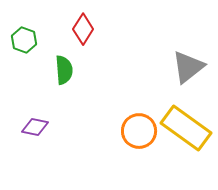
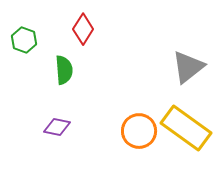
purple diamond: moved 22 px right
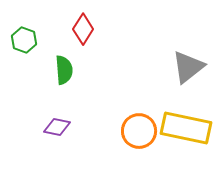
yellow rectangle: rotated 24 degrees counterclockwise
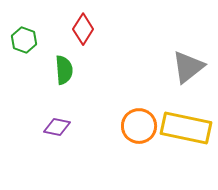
orange circle: moved 5 px up
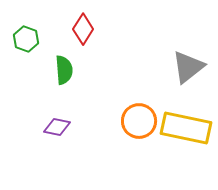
green hexagon: moved 2 px right, 1 px up
orange circle: moved 5 px up
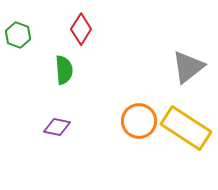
red diamond: moved 2 px left
green hexagon: moved 8 px left, 4 px up
yellow rectangle: rotated 21 degrees clockwise
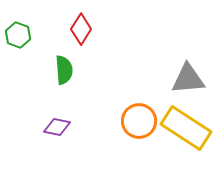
gray triangle: moved 12 px down; rotated 33 degrees clockwise
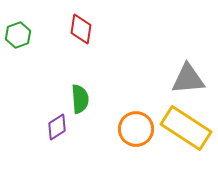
red diamond: rotated 24 degrees counterclockwise
green hexagon: rotated 20 degrees clockwise
green semicircle: moved 16 px right, 29 px down
orange circle: moved 3 px left, 8 px down
purple diamond: rotated 44 degrees counterclockwise
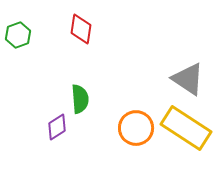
gray triangle: rotated 39 degrees clockwise
orange circle: moved 1 px up
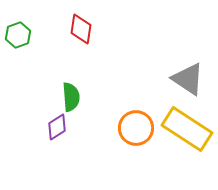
green semicircle: moved 9 px left, 2 px up
yellow rectangle: moved 1 px right, 1 px down
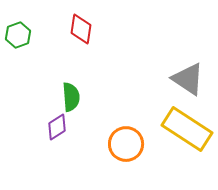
orange circle: moved 10 px left, 16 px down
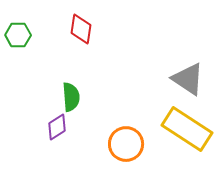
green hexagon: rotated 20 degrees clockwise
